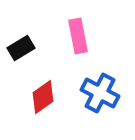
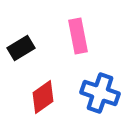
blue cross: rotated 9 degrees counterclockwise
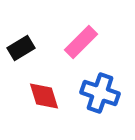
pink rectangle: moved 3 px right, 6 px down; rotated 56 degrees clockwise
red diamond: moved 1 px right, 1 px up; rotated 72 degrees counterclockwise
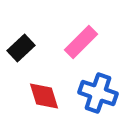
black rectangle: rotated 12 degrees counterclockwise
blue cross: moved 2 px left
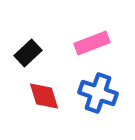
pink rectangle: moved 11 px right, 1 px down; rotated 24 degrees clockwise
black rectangle: moved 7 px right, 5 px down
